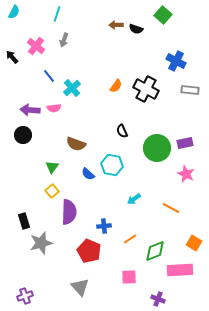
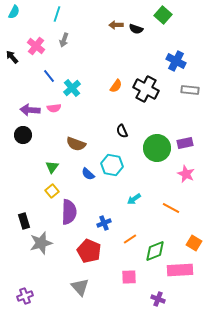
blue cross at (104, 226): moved 3 px up; rotated 16 degrees counterclockwise
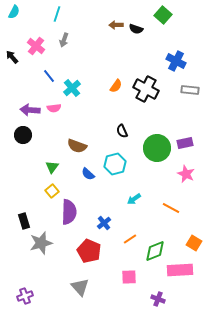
brown semicircle at (76, 144): moved 1 px right, 2 px down
cyan hexagon at (112, 165): moved 3 px right, 1 px up; rotated 25 degrees counterclockwise
blue cross at (104, 223): rotated 16 degrees counterclockwise
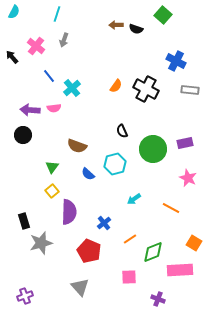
green circle at (157, 148): moved 4 px left, 1 px down
pink star at (186, 174): moved 2 px right, 4 px down
green diamond at (155, 251): moved 2 px left, 1 px down
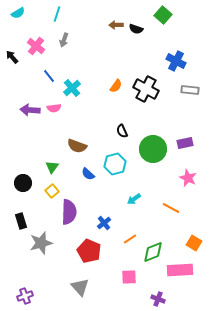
cyan semicircle at (14, 12): moved 4 px right, 1 px down; rotated 32 degrees clockwise
black circle at (23, 135): moved 48 px down
black rectangle at (24, 221): moved 3 px left
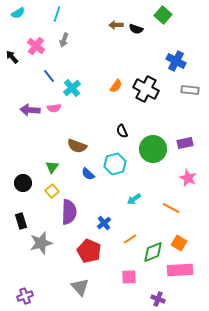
orange square at (194, 243): moved 15 px left
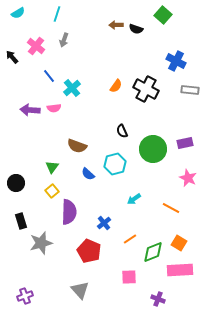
black circle at (23, 183): moved 7 px left
gray triangle at (80, 287): moved 3 px down
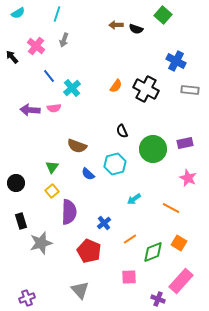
pink rectangle at (180, 270): moved 1 px right, 11 px down; rotated 45 degrees counterclockwise
purple cross at (25, 296): moved 2 px right, 2 px down
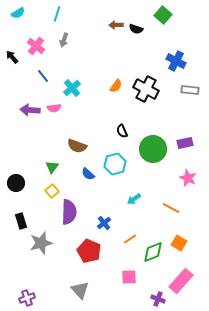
blue line at (49, 76): moved 6 px left
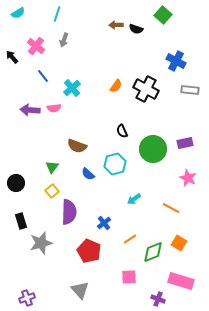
pink rectangle at (181, 281): rotated 65 degrees clockwise
